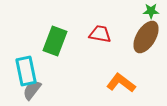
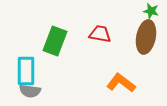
green star: rotated 14 degrees clockwise
brown ellipse: rotated 20 degrees counterclockwise
cyan rectangle: rotated 12 degrees clockwise
gray semicircle: moved 2 px left, 1 px down; rotated 120 degrees counterclockwise
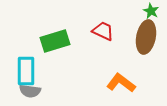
green star: rotated 14 degrees clockwise
red trapezoid: moved 3 px right, 3 px up; rotated 15 degrees clockwise
green rectangle: rotated 52 degrees clockwise
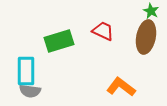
green rectangle: moved 4 px right
orange L-shape: moved 4 px down
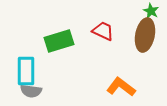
brown ellipse: moved 1 px left, 2 px up
gray semicircle: moved 1 px right
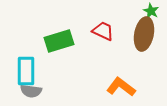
brown ellipse: moved 1 px left, 1 px up
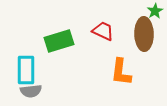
green star: moved 4 px right; rotated 14 degrees clockwise
brown ellipse: rotated 12 degrees counterclockwise
cyan rectangle: moved 1 px up
orange L-shape: moved 15 px up; rotated 120 degrees counterclockwise
gray semicircle: rotated 15 degrees counterclockwise
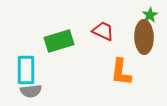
green star: moved 5 px left, 4 px down
brown ellipse: moved 3 px down
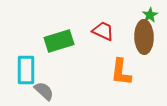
gray semicircle: moved 13 px right; rotated 130 degrees counterclockwise
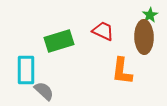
orange L-shape: moved 1 px right, 1 px up
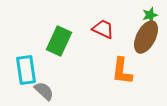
green star: rotated 14 degrees clockwise
red trapezoid: moved 2 px up
brown ellipse: moved 2 px right; rotated 28 degrees clockwise
green rectangle: rotated 48 degrees counterclockwise
cyan rectangle: rotated 8 degrees counterclockwise
